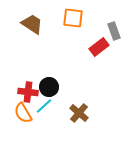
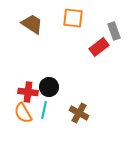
cyan line: moved 4 px down; rotated 36 degrees counterclockwise
brown cross: rotated 12 degrees counterclockwise
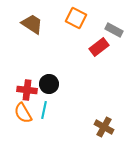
orange square: moved 3 px right; rotated 20 degrees clockwise
gray rectangle: moved 1 px up; rotated 42 degrees counterclockwise
black circle: moved 3 px up
red cross: moved 1 px left, 2 px up
brown cross: moved 25 px right, 14 px down
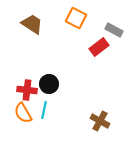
brown cross: moved 4 px left, 6 px up
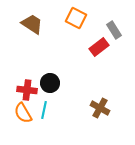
gray rectangle: rotated 30 degrees clockwise
black circle: moved 1 px right, 1 px up
brown cross: moved 13 px up
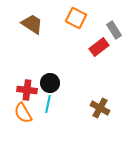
cyan line: moved 4 px right, 6 px up
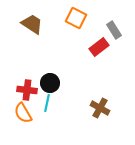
cyan line: moved 1 px left, 1 px up
